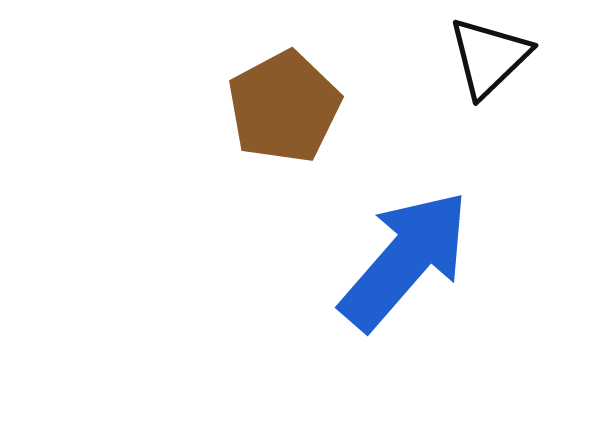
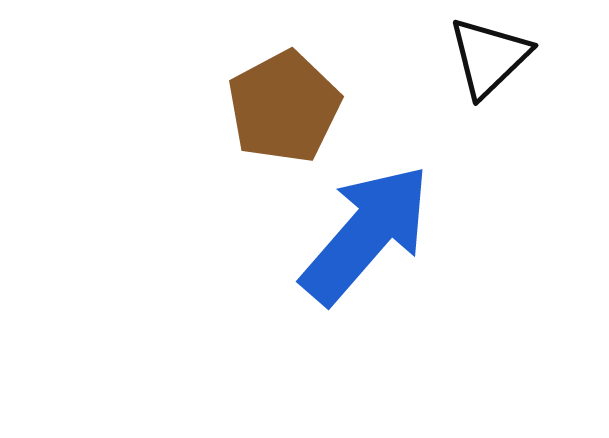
blue arrow: moved 39 px left, 26 px up
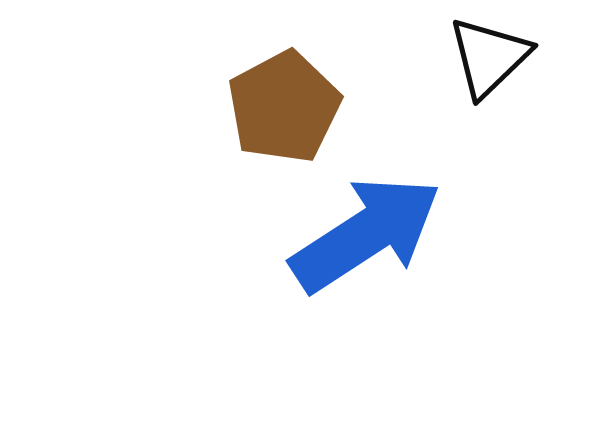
blue arrow: rotated 16 degrees clockwise
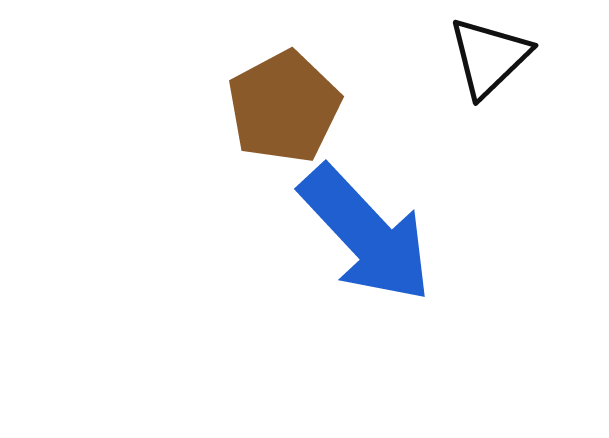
blue arrow: rotated 80 degrees clockwise
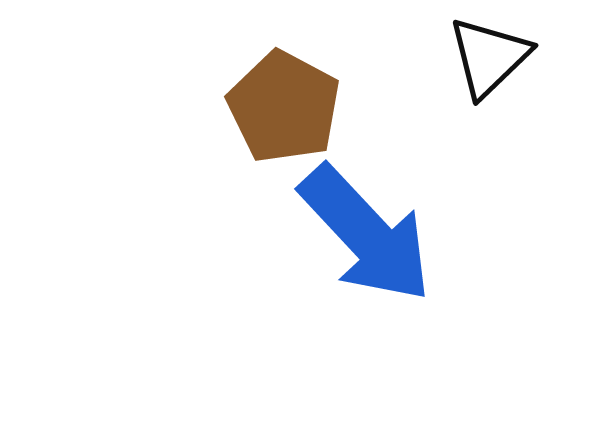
brown pentagon: rotated 16 degrees counterclockwise
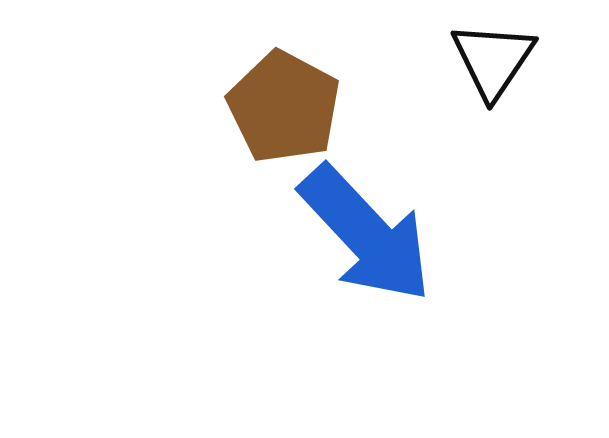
black triangle: moved 4 px right, 3 px down; rotated 12 degrees counterclockwise
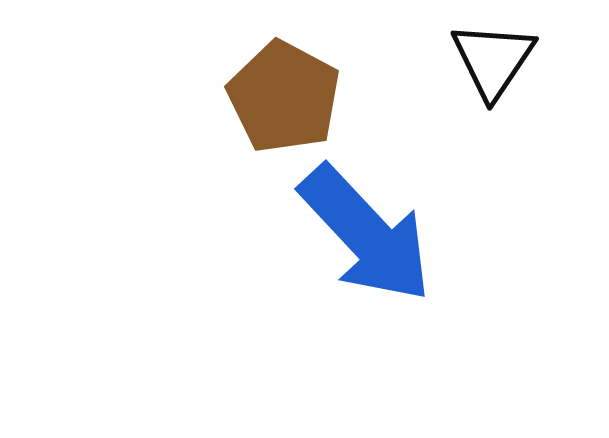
brown pentagon: moved 10 px up
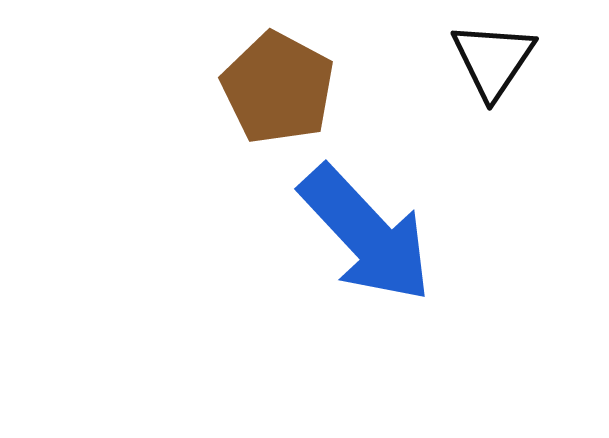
brown pentagon: moved 6 px left, 9 px up
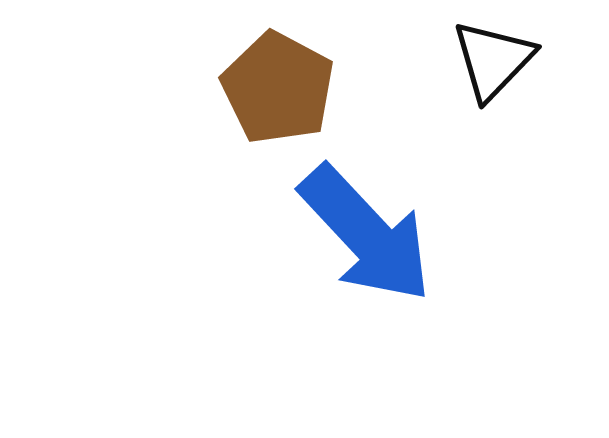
black triangle: rotated 10 degrees clockwise
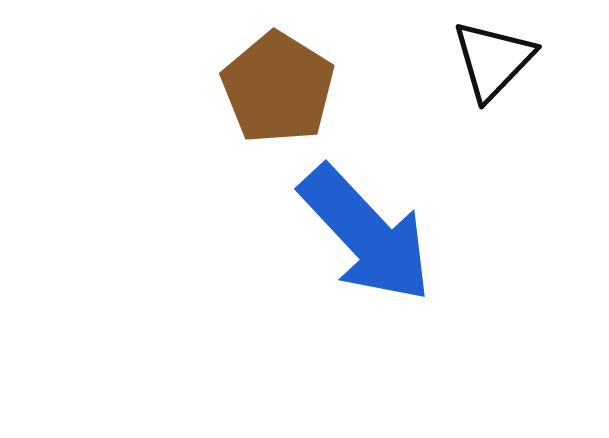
brown pentagon: rotated 4 degrees clockwise
